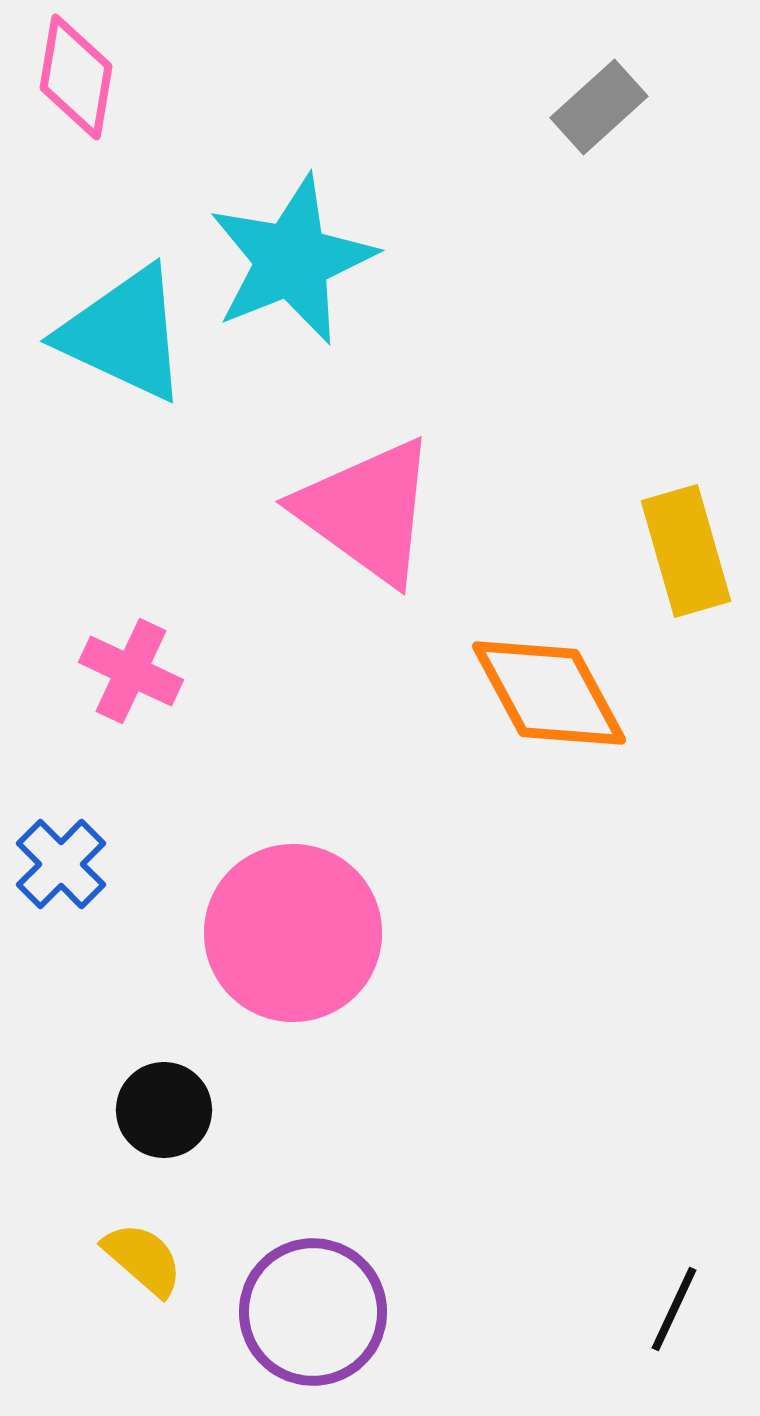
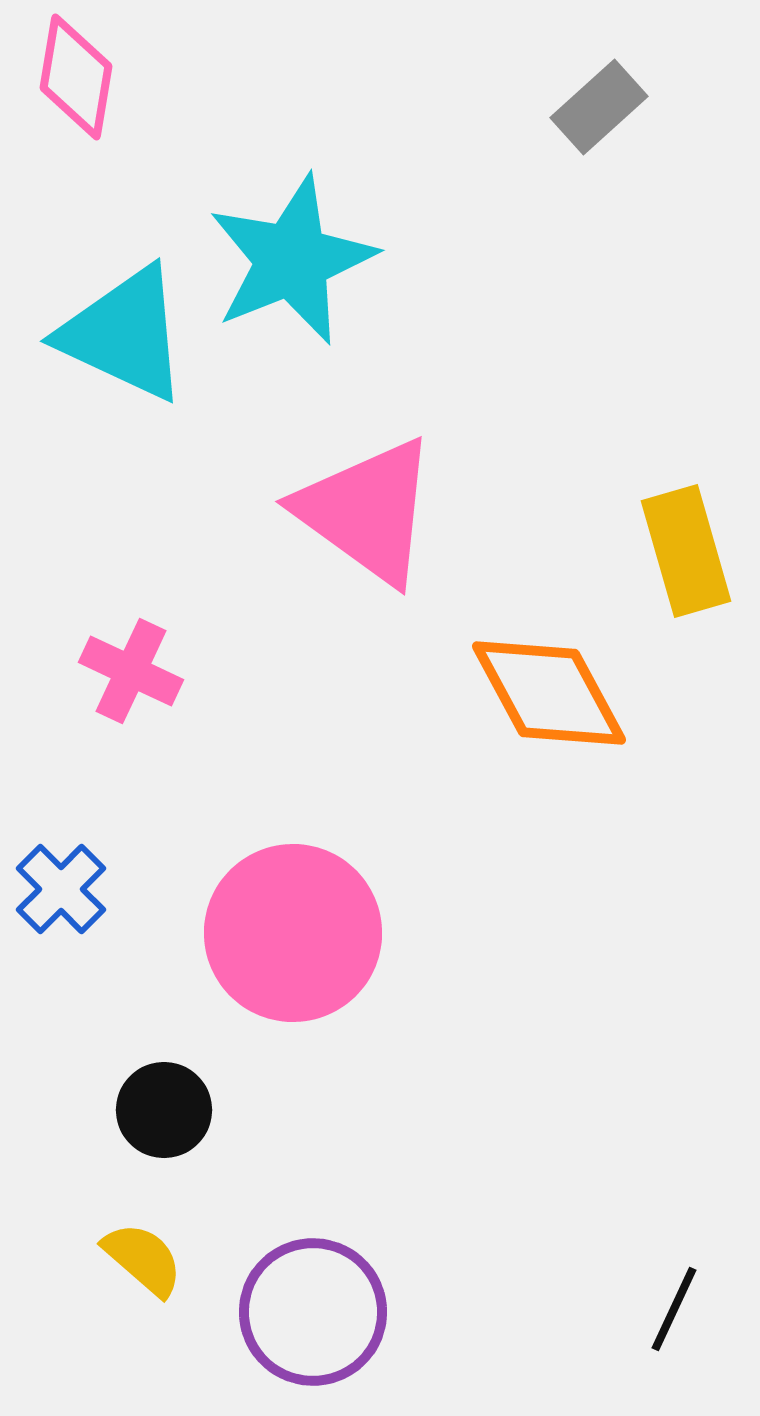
blue cross: moved 25 px down
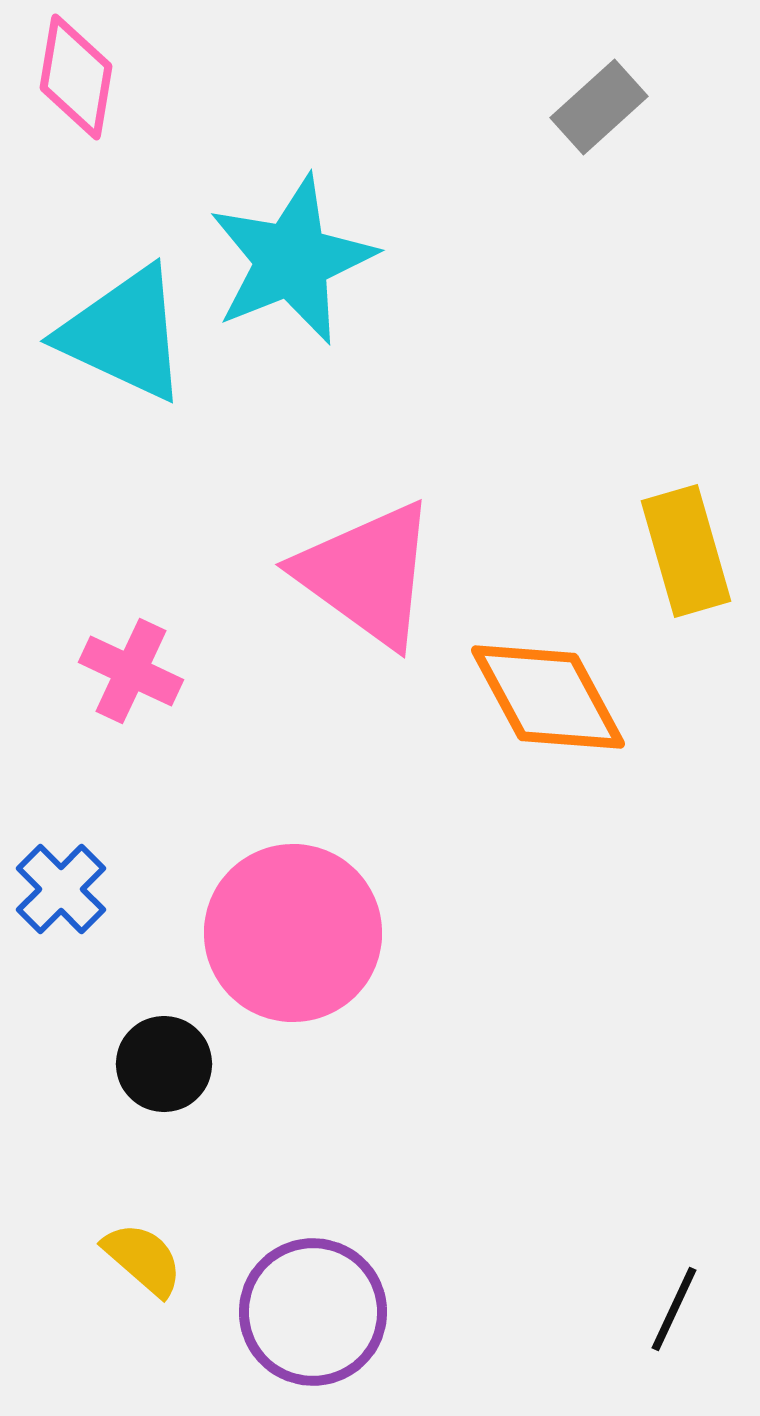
pink triangle: moved 63 px down
orange diamond: moved 1 px left, 4 px down
black circle: moved 46 px up
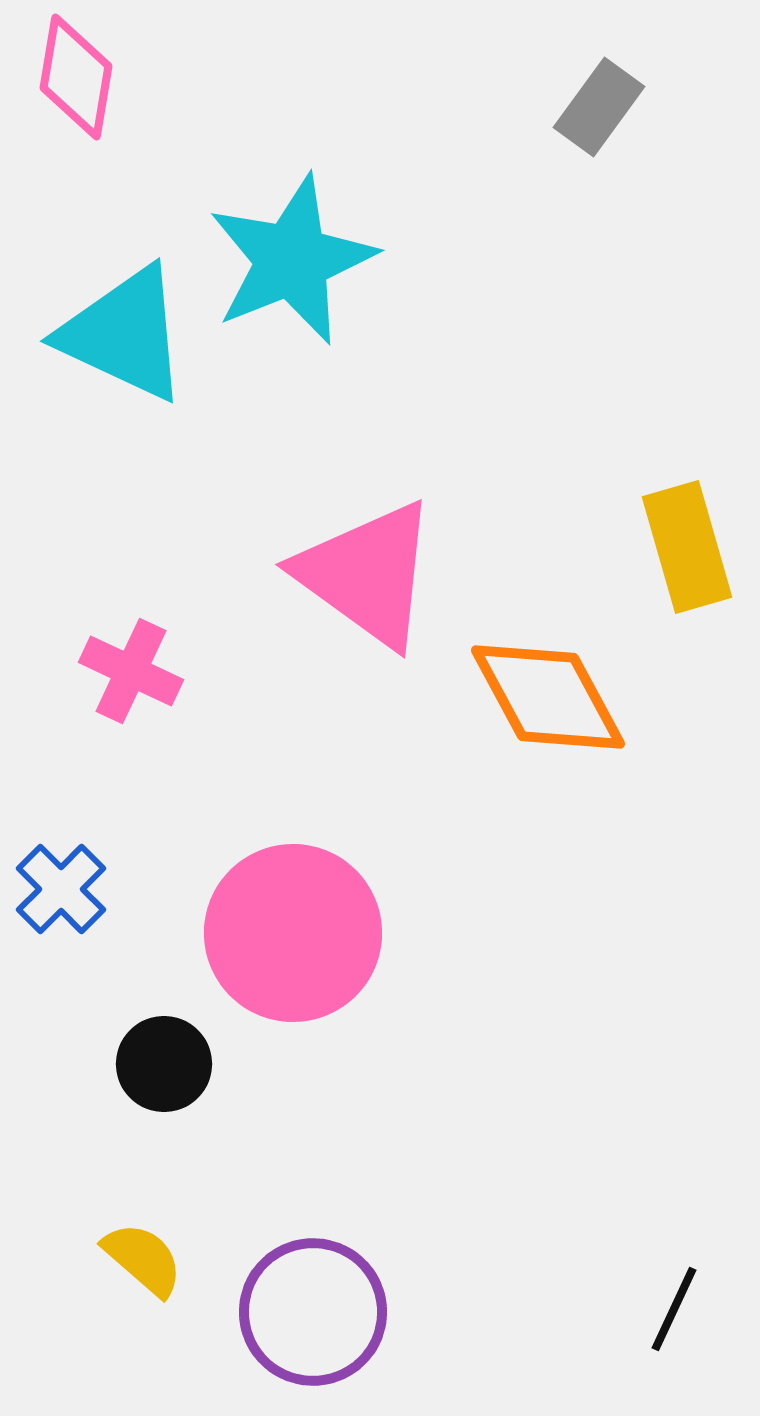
gray rectangle: rotated 12 degrees counterclockwise
yellow rectangle: moved 1 px right, 4 px up
